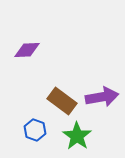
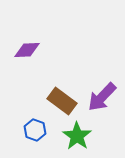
purple arrow: rotated 144 degrees clockwise
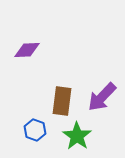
brown rectangle: rotated 60 degrees clockwise
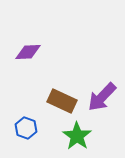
purple diamond: moved 1 px right, 2 px down
brown rectangle: rotated 72 degrees counterclockwise
blue hexagon: moved 9 px left, 2 px up
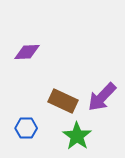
purple diamond: moved 1 px left
brown rectangle: moved 1 px right
blue hexagon: rotated 20 degrees counterclockwise
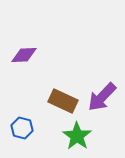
purple diamond: moved 3 px left, 3 px down
blue hexagon: moved 4 px left; rotated 15 degrees clockwise
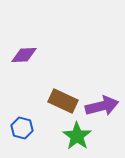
purple arrow: moved 9 px down; rotated 148 degrees counterclockwise
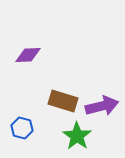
purple diamond: moved 4 px right
brown rectangle: rotated 8 degrees counterclockwise
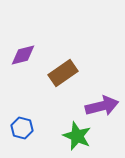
purple diamond: moved 5 px left; rotated 12 degrees counterclockwise
brown rectangle: moved 28 px up; rotated 52 degrees counterclockwise
green star: rotated 12 degrees counterclockwise
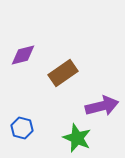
green star: moved 2 px down
